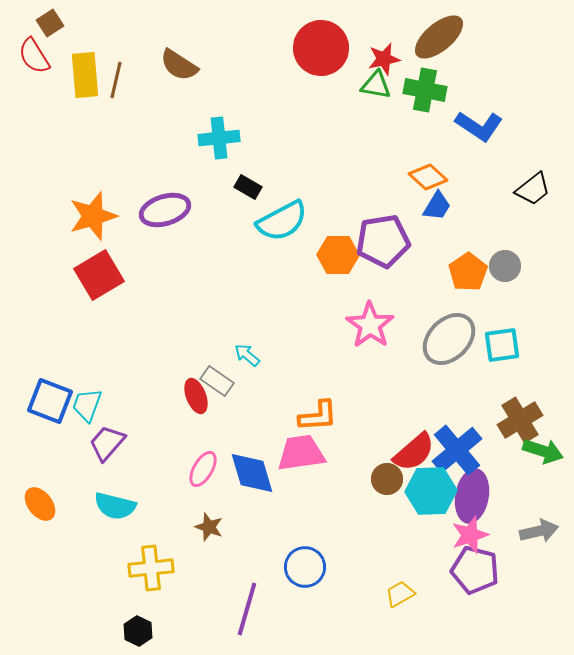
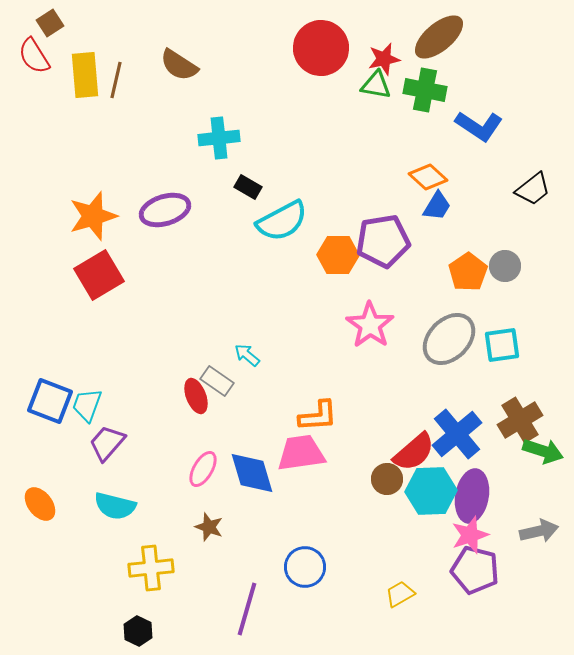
blue cross at (457, 450): moved 16 px up
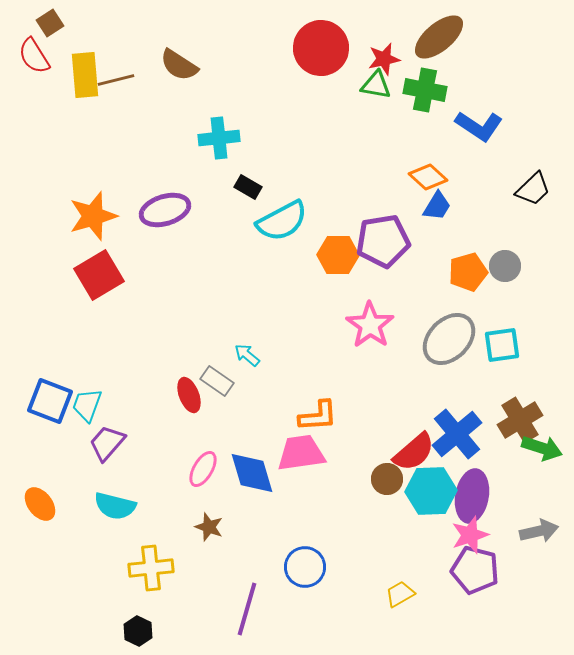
brown line at (116, 80): rotated 63 degrees clockwise
black trapezoid at (533, 189): rotated 6 degrees counterclockwise
orange pentagon at (468, 272): rotated 18 degrees clockwise
red ellipse at (196, 396): moved 7 px left, 1 px up
green arrow at (543, 451): moved 1 px left, 3 px up
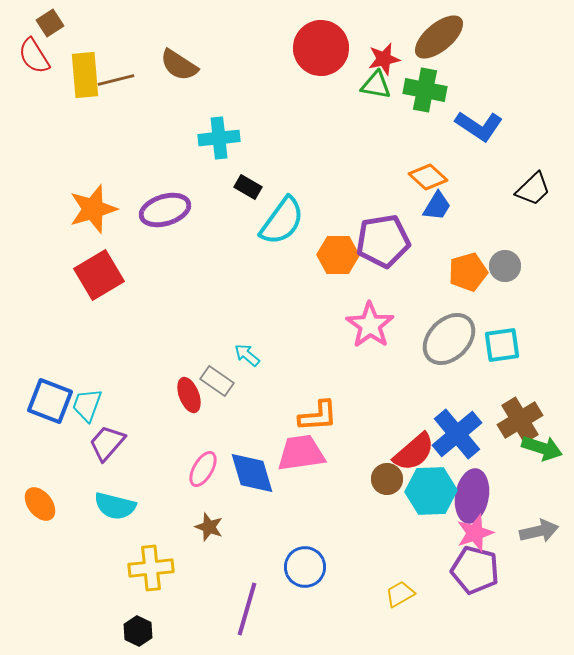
orange star at (93, 216): moved 7 px up
cyan semicircle at (282, 221): rotated 26 degrees counterclockwise
pink star at (470, 535): moved 5 px right, 2 px up
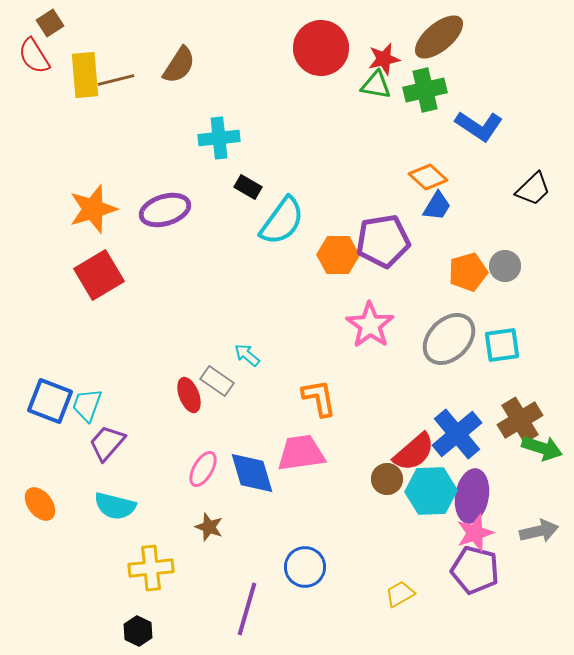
brown semicircle at (179, 65): rotated 90 degrees counterclockwise
green cross at (425, 90): rotated 24 degrees counterclockwise
orange L-shape at (318, 416): moved 1 px right, 18 px up; rotated 96 degrees counterclockwise
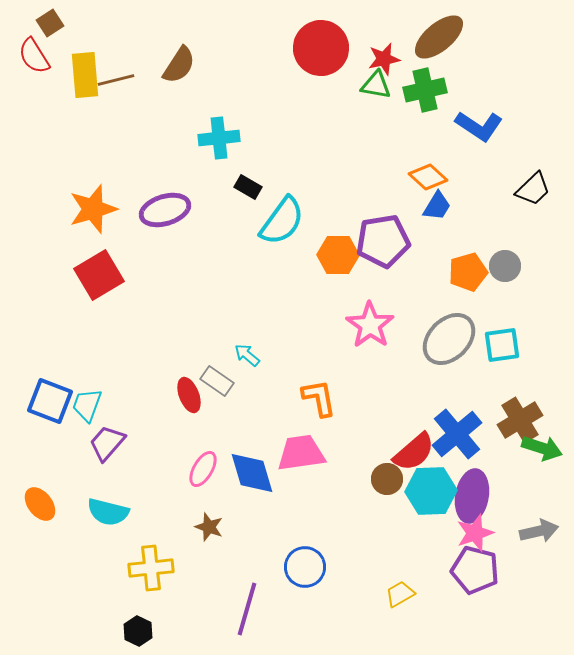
cyan semicircle at (115, 506): moved 7 px left, 6 px down
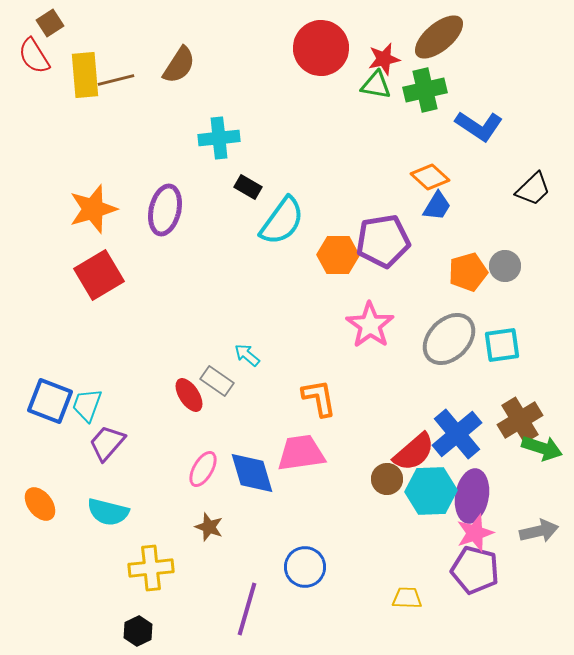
orange diamond at (428, 177): moved 2 px right
purple ellipse at (165, 210): rotated 60 degrees counterclockwise
red ellipse at (189, 395): rotated 12 degrees counterclockwise
yellow trapezoid at (400, 594): moved 7 px right, 4 px down; rotated 32 degrees clockwise
black hexagon at (138, 631): rotated 8 degrees clockwise
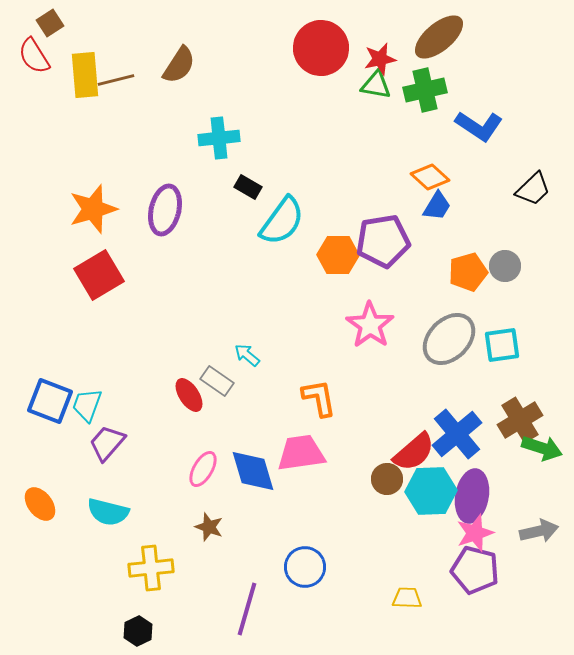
red star at (384, 59): moved 4 px left
blue diamond at (252, 473): moved 1 px right, 2 px up
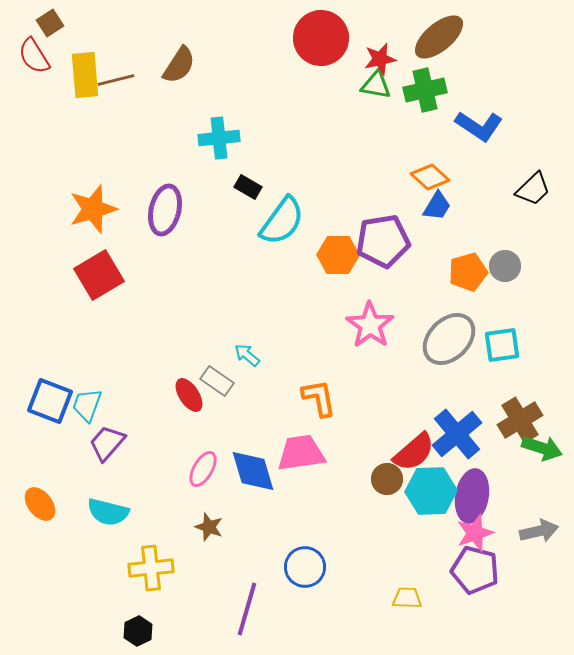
red circle at (321, 48): moved 10 px up
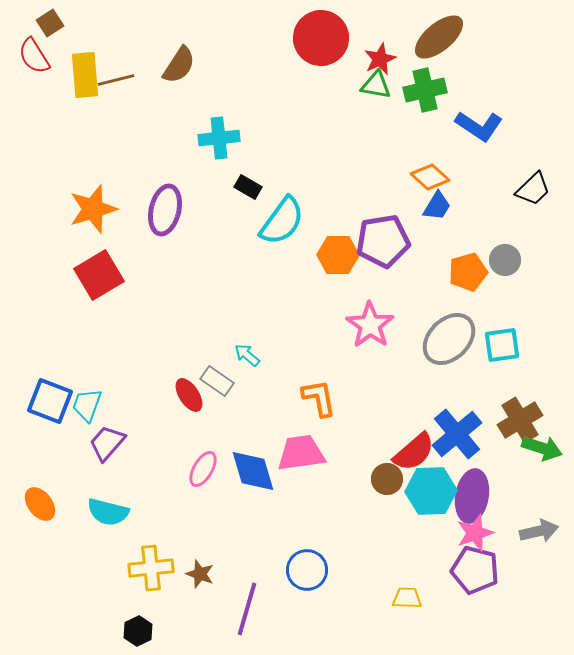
red star at (380, 59): rotated 12 degrees counterclockwise
gray circle at (505, 266): moved 6 px up
brown star at (209, 527): moved 9 px left, 47 px down
blue circle at (305, 567): moved 2 px right, 3 px down
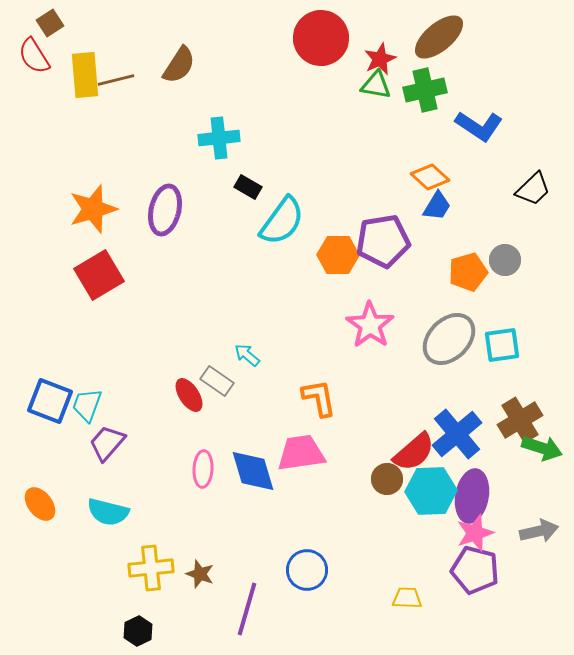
pink ellipse at (203, 469): rotated 27 degrees counterclockwise
